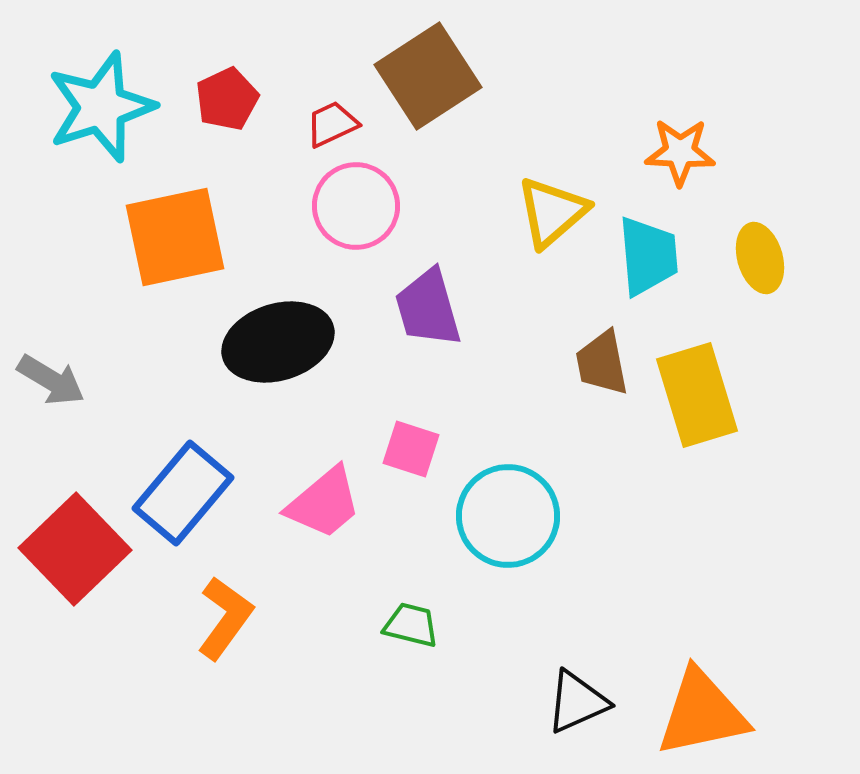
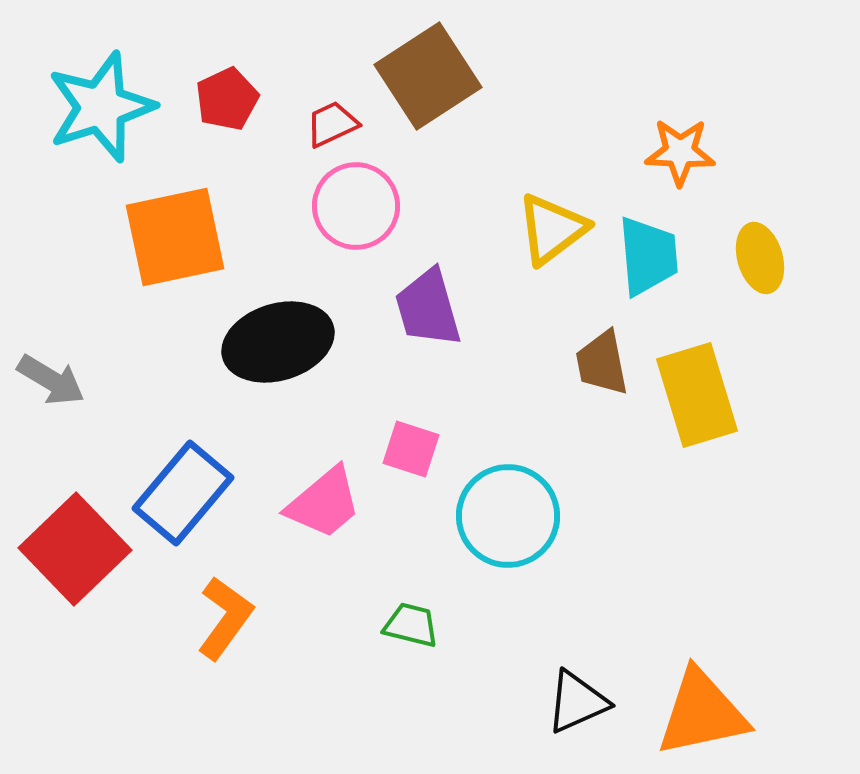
yellow triangle: moved 17 px down; rotated 4 degrees clockwise
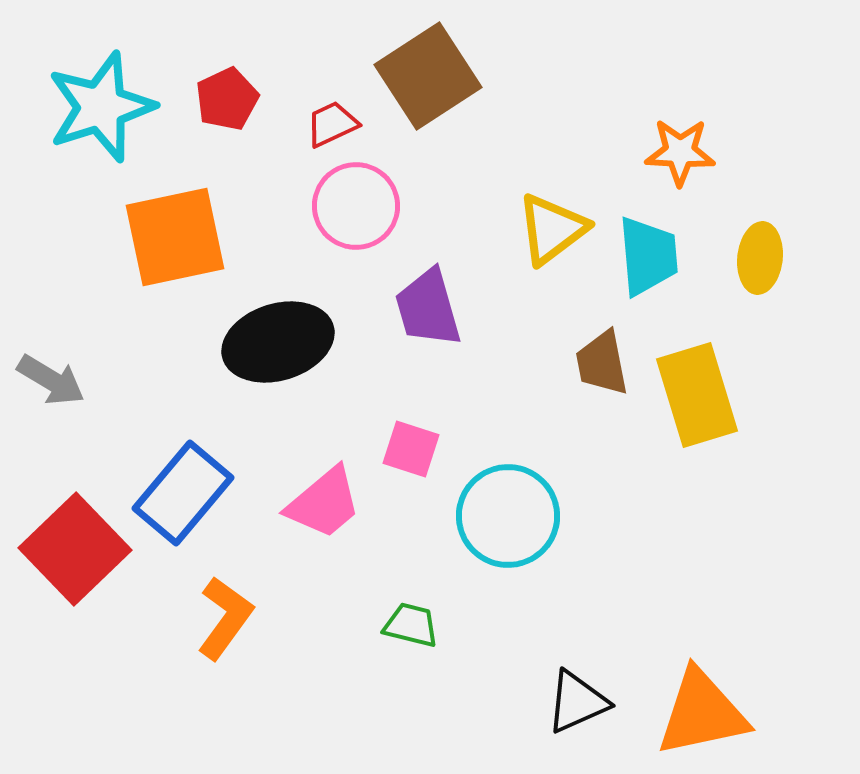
yellow ellipse: rotated 22 degrees clockwise
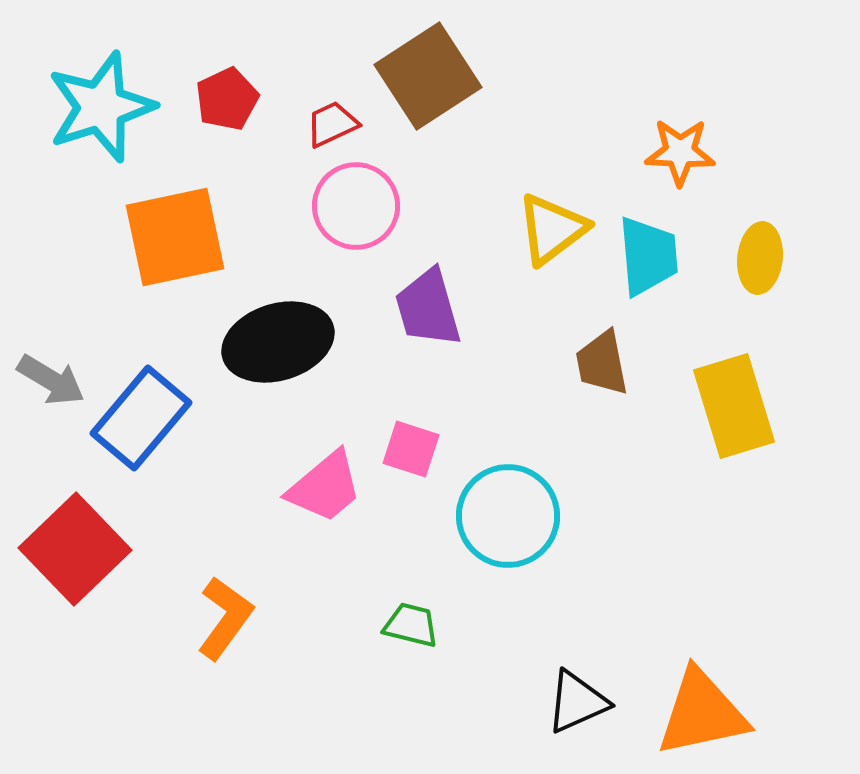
yellow rectangle: moved 37 px right, 11 px down
blue rectangle: moved 42 px left, 75 px up
pink trapezoid: moved 1 px right, 16 px up
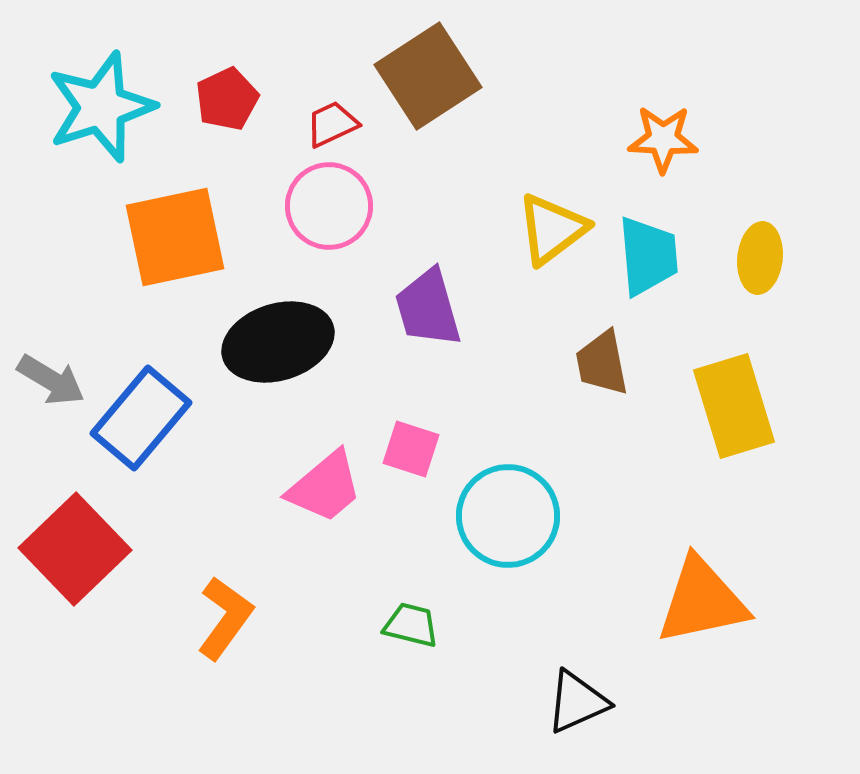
orange star: moved 17 px left, 13 px up
pink circle: moved 27 px left
orange triangle: moved 112 px up
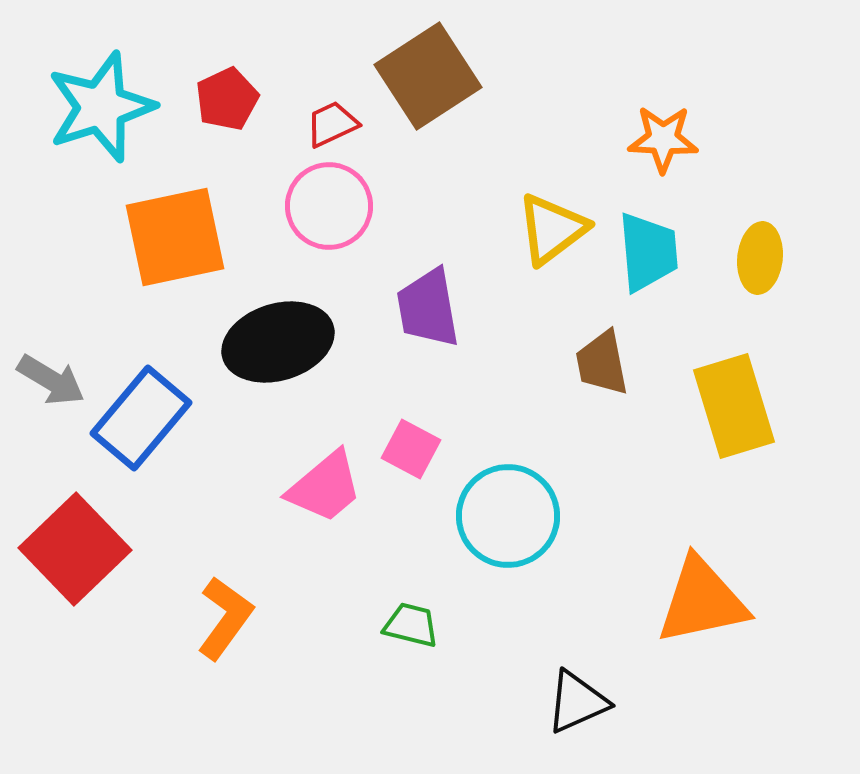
cyan trapezoid: moved 4 px up
purple trapezoid: rotated 6 degrees clockwise
pink square: rotated 10 degrees clockwise
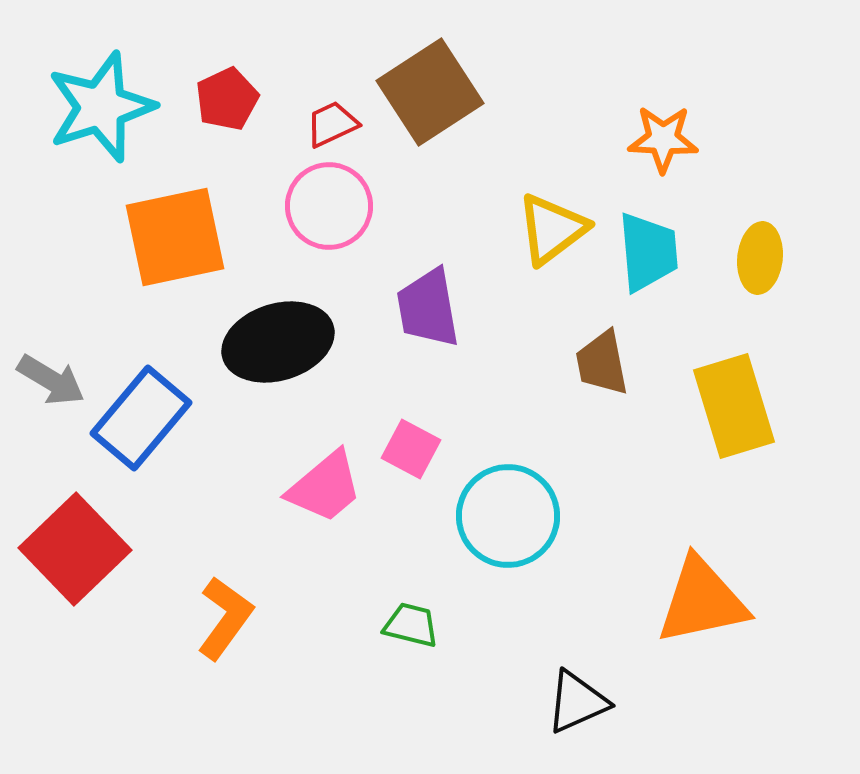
brown square: moved 2 px right, 16 px down
